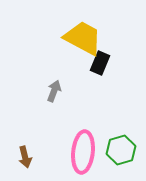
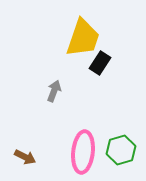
yellow trapezoid: rotated 81 degrees clockwise
black rectangle: rotated 10 degrees clockwise
brown arrow: rotated 50 degrees counterclockwise
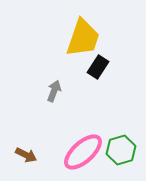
black rectangle: moved 2 px left, 4 px down
pink ellipse: rotated 42 degrees clockwise
brown arrow: moved 1 px right, 2 px up
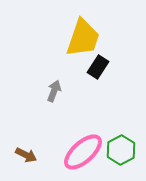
green hexagon: rotated 12 degrees counterclockwise
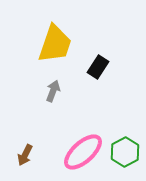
yellow trapezoid: moved 28 px left, 6 px down
gray arrow: moved 1 px left
green hexagon: moved 4 px right, 2 px down
brown arrow: moved 1 px left; rotated 90 degrees clockwise
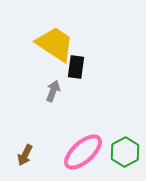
yellow trapezoid: rotated 75 degrees counterclockwise
black rectangle: moved 22 px left; rotated 25 degrees counterclockwise
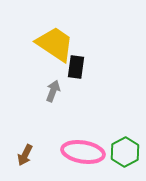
pink ellipse: rotated 51 degrees clockwise
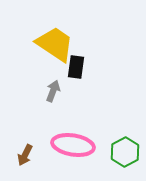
pink ellipse: moved 10 px left, 7 px up
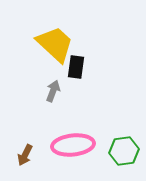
yellow trapezoid: rotated 9 degrees clockwise
pink ellipse: rotated 15 degrees counterclockwise
green hexagon: moved 1 px left, 1 px up; rotated 20 degrees clockwise
